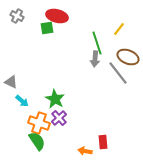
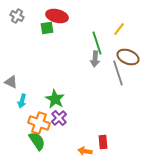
gray line: rotated 20 degrees clockwise
cyan arrow: rotated 64 degrees clockwise
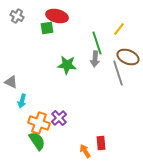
green star: moved 12 px right, 34 px up; rotated 24 degrees counterclockwise
red rectangle: moved 2 px left, 1 px down
orange arrow: rotated 48 degrees clockwise
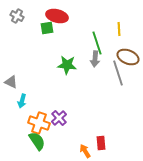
yellow line: rotated 40 degrees counterclockwise
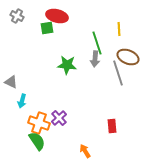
red rectangle: moved 11 px right, 17 px up
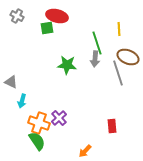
orange arrow: rotated 104 degrees counterclockwise
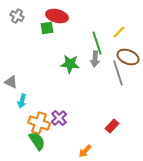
yellow line: moved 3 px down; rotated 48 degrees clockwise
green star: moved 3 px right, 1 px up
red rectangle: rotated 48 degrees clockwise
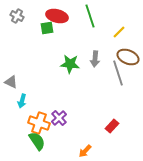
green line: moved 7 px left, 27 px up
